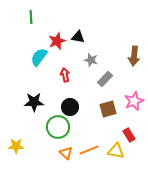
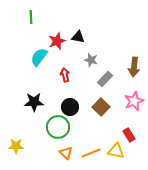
brown arrow: moved 11 px down
brown square: moved 7 px left, 2 px up; rotated 30 degrees counterclockwise
orange line: moved 2 px right, 3 px down
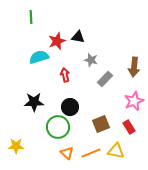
cyan semicircle: rotated 36 degrees clockwise
brown square: moved 17 px down; rotated 24 degrees clockwise
red rectangle: moved 8 px up
orange triangle: moved 1 px right
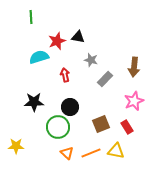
red rectangle: moved 2 px left
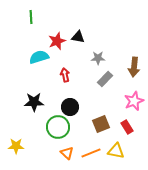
gray star: moved 7 px right, 2 px up; rotated 16 degrees counterclockwise
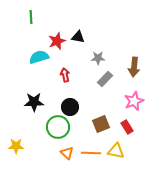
orange line: rotated 24 degrees clockwise
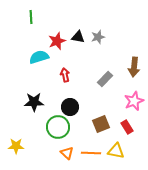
gray star: moved 21 px up; rotated 16 degrees counterclockwise
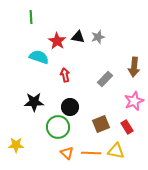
red star: rotated 18 degrees counterclockwise
cyan semicircle: rotated 36 degrees clockwise
yellow star: moved 1 px up
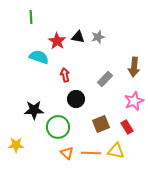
black star: moved 8 px down
black circle: moved 6 px right, 8 px up
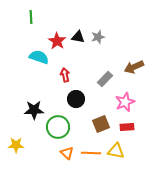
brown arrow: rotated 60 degrees clockwise
pink star: moved 9 px left, 1 px down
red rectangle: rotated 64 degrees counterclockwise
